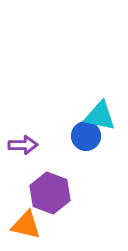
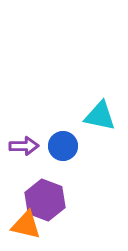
blue circle: moved 23 px left, 10 px down
purple arrow: moved 1 px right, 1 px down
purple hexagon: moved 5 px left, 7 px down
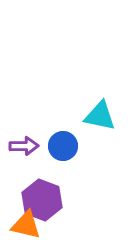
purple hexagon: moved 3 px left
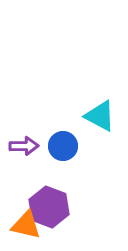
cyan triangle: rotated 16 degrees clockwise
purple hexagon: moved 7 px right, 7 px down
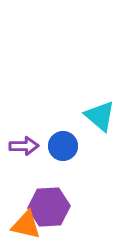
cyan triangle: rotated 12 degrees clockwise
purple hexagon: rotated 24 degrees counterclockwise
